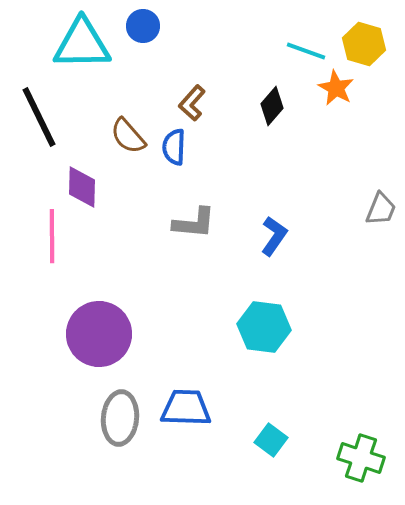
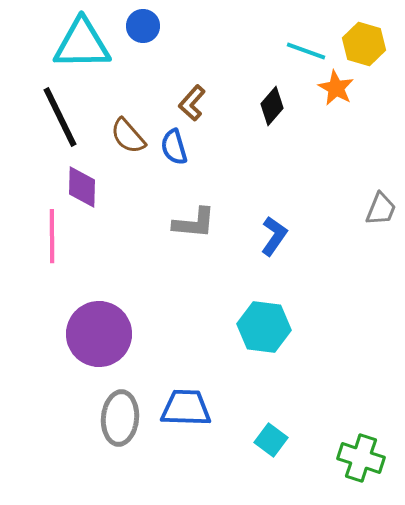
black line: moved 21 px right
blue semicircle: rotated 18 degrees counterclockwise
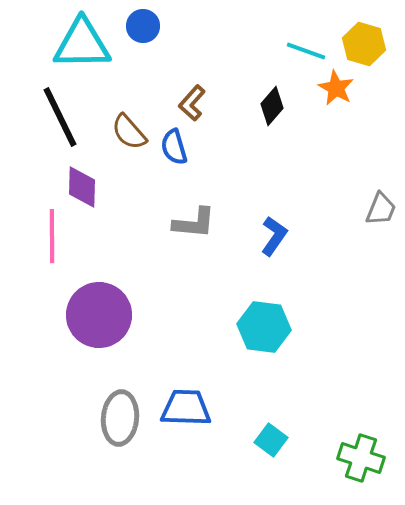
brown semicircle: moved 1 px right, 4 px up
purple circle: moved 19 px up
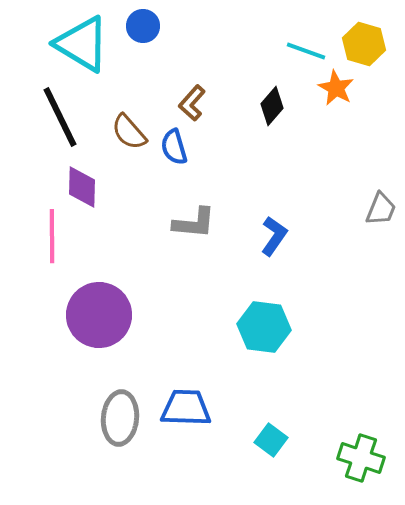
cyan triangle: rotated 32 degrees clockwise
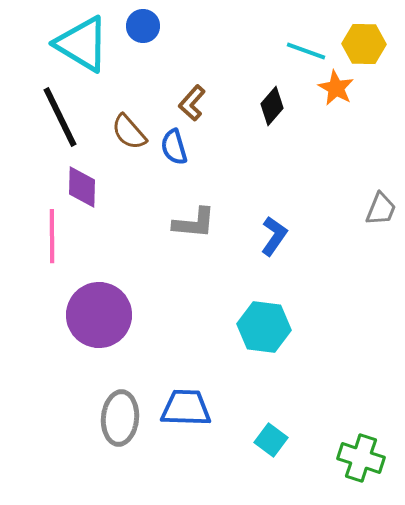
yellow hexagon: rotated 15 degrees counterclockwise
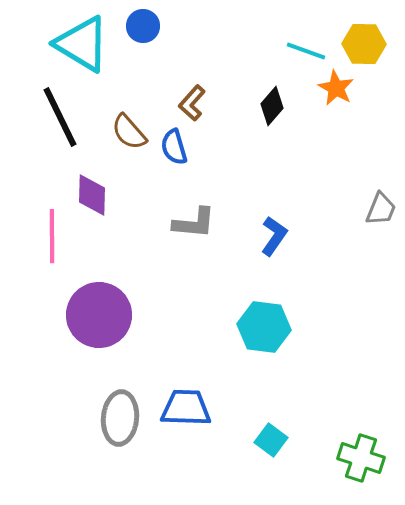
purple diamond: moved 10 px right, 8 px down
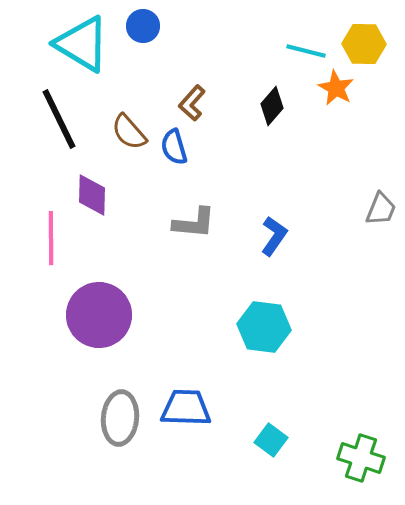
cyan line: rotated 6 degrees counterclockwise
black line: moved 1 px left, 2 px down
pink line: moved 1 px left, 2 px down
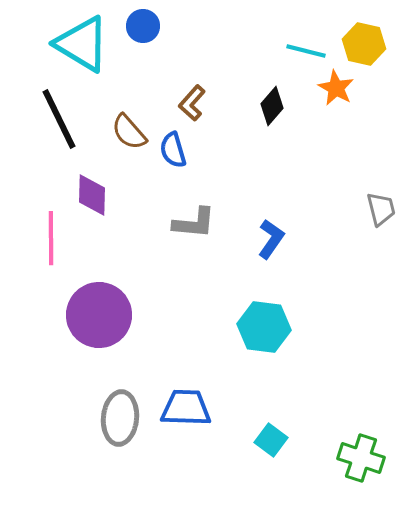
yellow hexagon: rotated 12 degrees clockwise
blue semicircle: moved 1 px left, 3 px down
gray trapezoid: rotated 36 degrees counterclockwise
blue L-shape: moved 3 px left, 3 px down
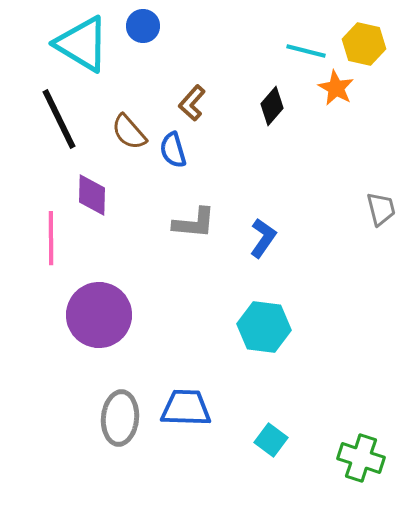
blue L-shape: moved 8 px left, 1 px up
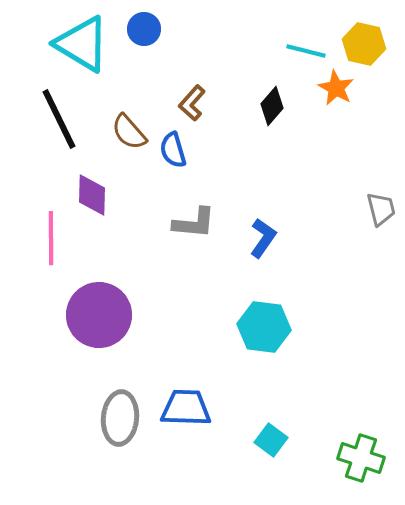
blue circle: moved 1 px right, 3 px down
